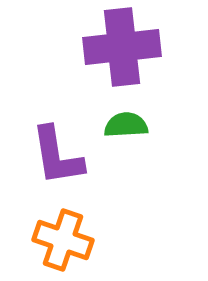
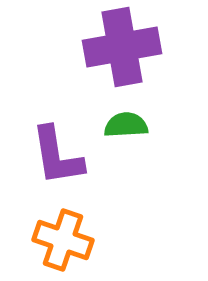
purple cross: rotated 4 degrees counterclockwise
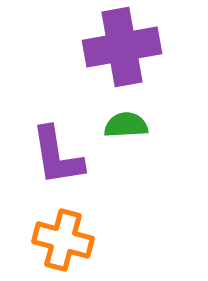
orange cross: rotated 4 degrees counterclockwise
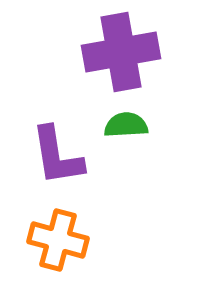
purple cross: moved 1 px left, 5 px down
orange cross: moved 5 px left
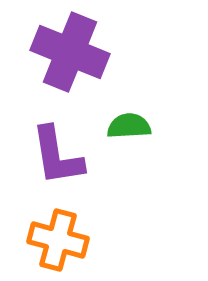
purple cross: moved 51 px left; rotated 32 degrees clockwise
green semicircle: moved 3 px right, 1 px down
